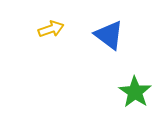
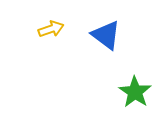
blue triangle: moved 3 px left
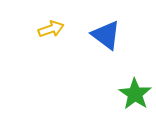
green star: moved 2 px down
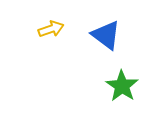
green star: moved 13 px left, 8 px up
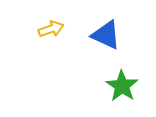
blue triangle: rotated 12 degrees counterclockwise
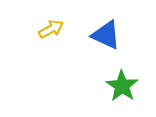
yellow arrow: rotated 10 degrees counterclockwise
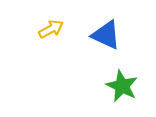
green star: rotated 8 degrees counterclockwise
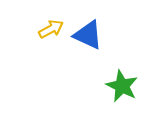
blue triangle: moved 18 px left
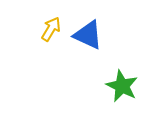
yellow arrow: rotated 30 degrees counterclockwise
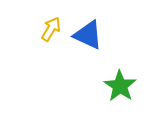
green star: moved 2 px left; rotated 8 degrees clockwise
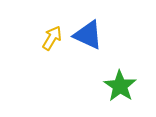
yellow arrow: moved 1 px right, 9 px down
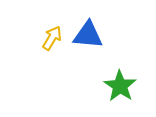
blue triangle: rotated 20 degrees counterclockwise
